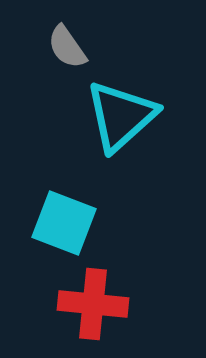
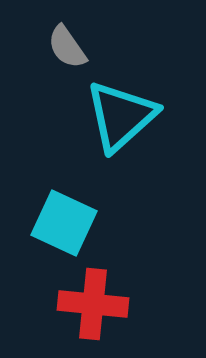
cyan square: rotated 4 degrees clockwise
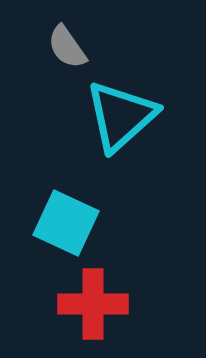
cyan square: moved 2 px right
red cross: rotated 6 degrees counterclockwise
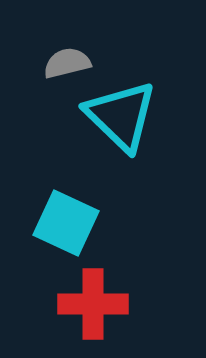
gray semicircle: moved 16 px down; rotated 111 degrees clockwise
cyan triangle: rotated 34 degrees counterclockwise
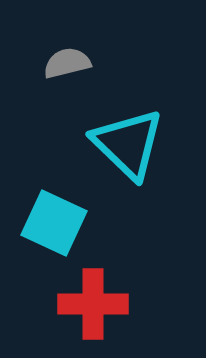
cyan triangle: moved 7 px right, 28 px down
cyan square: moved 12 px left
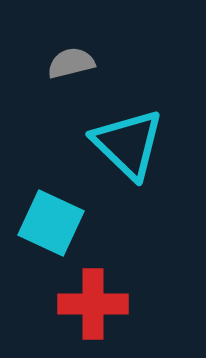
gray semicircle: moved 4 px right
cyan square: moved 3 px left
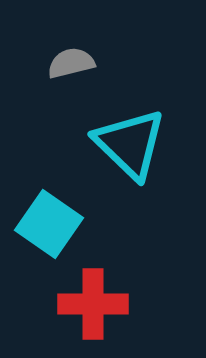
cyan triangle: moved 2 px right
cyan square: moved 2 px left, 1 px down; rotated 10 degrees clockwise
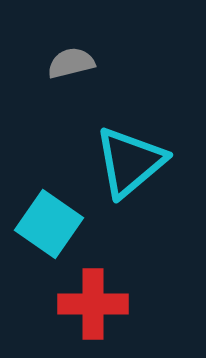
cyan triangle: moved 18 px down; rotated 36 degrees clockwise
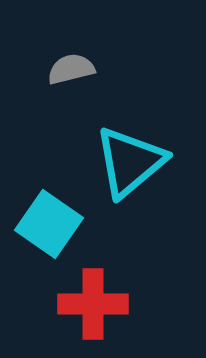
gray semicircle: moved 6 px down
